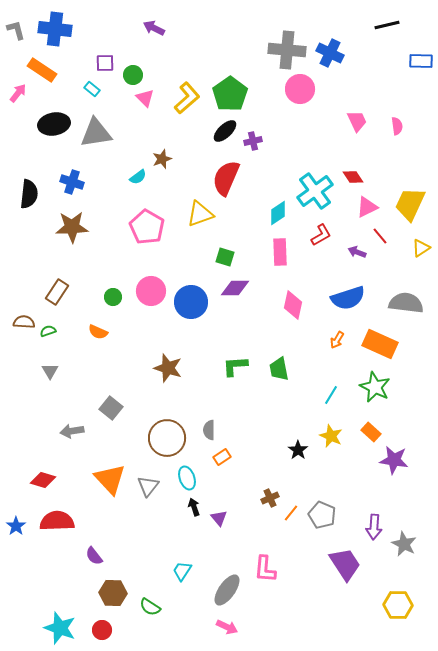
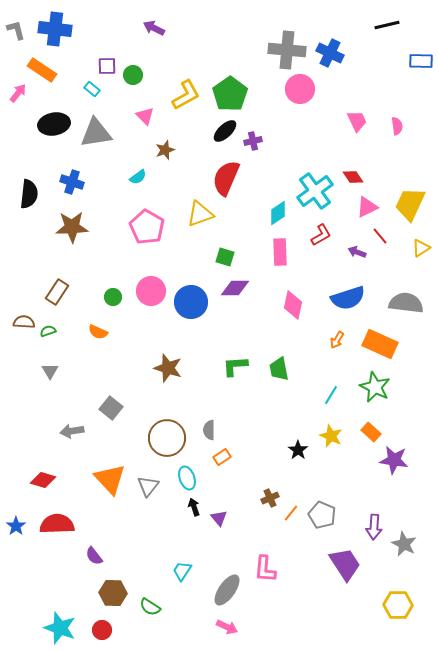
purple square at (105, 63): moved 2 px right, 3 px down
pink triangle at (145, 98): moved 18 px down
yellow L-shape at (187, 98): moved 1 px left, 3 px up; rotated 12 degrees clockwise
brown star at (162, 159): moved 3 px right, 9 px up
red semicircle at (57, 521): moved 3 px down
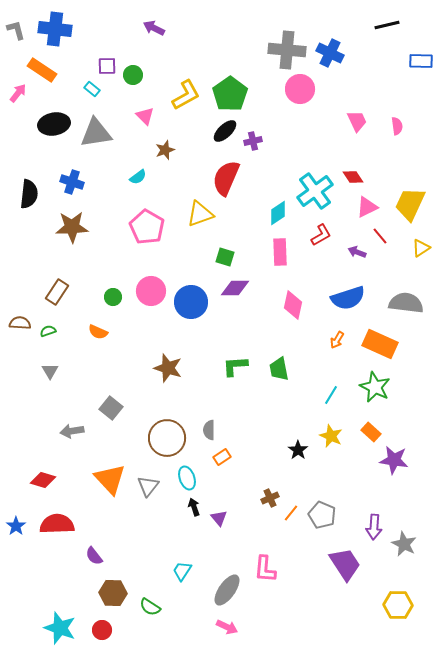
brown semicircle at (24, 322): moved 4 px left, 1 px down
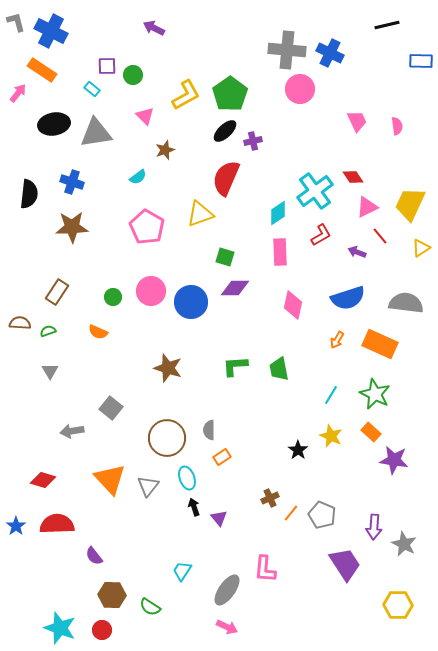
blue cross at (55, 29): moved 4 px left, 2 px down; rotated 20 degrees clockwise
gray L-shape at (16, 30): moved 8 px up
green star at (375, 387): moved 7 px down
brown hexagon at (113, 593): moved 1 px left, 2 px down
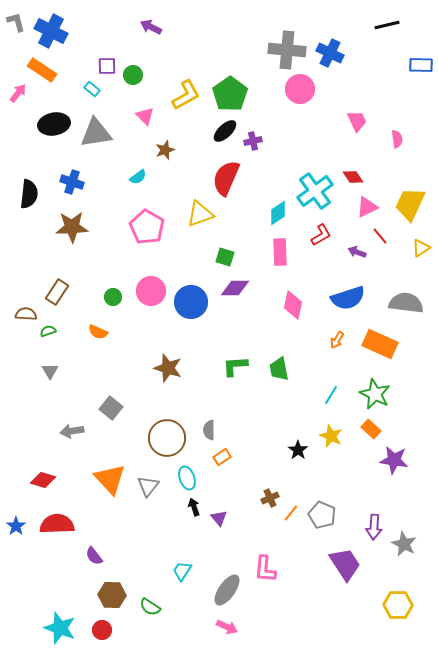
purple arrow at (154, 28): moved 3 px left, 1 px up
blue rectangle at (421, 61): moved 4 px down
pink semicircle at (397, 126): moved 13 px down
brown semicircle at (20, 323): moved 6 px right, 9 px up
orange rectangle at (371, 432): moved 3 px up
